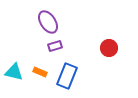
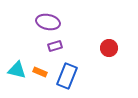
purple ellipse: rotated 45 degrees counterclockwise
cyan triangle: moved 3 px right, 2 px up
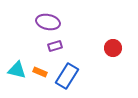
red circle: moved 4 px right
blue rectangle: rotated 10 degrees clockwise
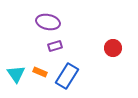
cyan triangle: moved 1 px left, 4 px down; rotated 42 degrees clockwise
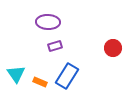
purple ellipse: rotated 10 degrees counterclockwise
orange rectangle: moved 10 px down
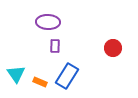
purple rectangle: rotated 72 degrees counterclockwise
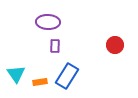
red circle: moved 2 px right, 3 px up
orange rectangle: rotated 32 degrees counterclockwise
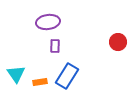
purple ellipse: rotated 10 degrees counterclockwise
red circle: moved 3 px right, 3 px up
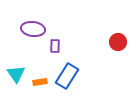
purple ellipse: moved 15 px left, 7 px down; rotated 15 degrees clockwise
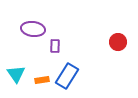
orange rectangle: moved 2 px right, 2 px up
